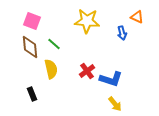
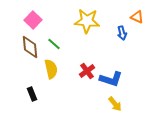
pink square: moved 1 px right, 1 px up; rotated 24 degrees clockwise
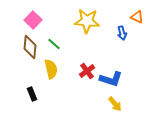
brown diamond: rotated 10 degrees clockwise
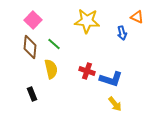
red cross: rotated 35 degrees counterclockwise
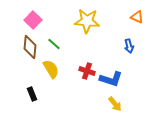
blue arrow: moved 7 px right, 13 px down
yellow semicircle: rotated 18 degrees counterclockwise
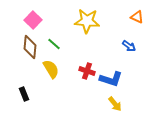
blue arrow: rotated 40 degrees counterclockwise
black rectangle: moved 8 px left
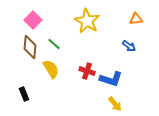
orange triangle: moved 1 px left, 2 px down; rotated 32 degrees counterclockwise
yellow star: rotated 25 degrees clockwise
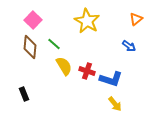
orange triangle: rotated 32 degrees counterclockwise
yellow semicircle: moved 13 px right, 3 px up
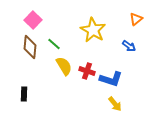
yellow star: moved 6 px right, 9 px down
black rectangle: rotated 24 degrees clockwise
